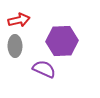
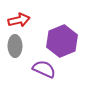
purple hexagon: rotated 20 degrees counterclockwise
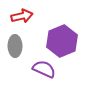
red arrow: moved 3 px right, 4 px up
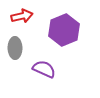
purple hexagon: moved 2 px right, 11 px up
gray ellipse: moved 2 px down
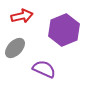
gray ellipse: rotated 45 degrees clockwise
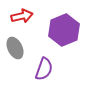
gray ellipse: rotated 70 degrees counterclockwise
purple semicircle: rotated 85 degrees clockwise
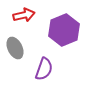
red arrow: moved 2 px right, 1 px up
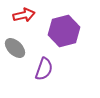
purple hexagon: moved 1 px down; rotated 8 degrees clockwise
gray ellipse: rotated 20 degrees counterclockwise
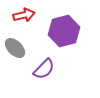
purple semicircle: rotated 25 degrees clockwise
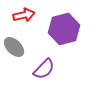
purple hexagon: moved 2 px up
gray ellipse: moved 1 px left, 1 px up
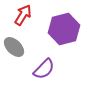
red arrow: moved 1 px left; rotated 45 degrees counterclockwise
